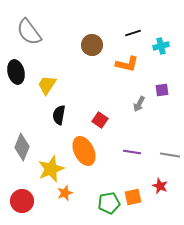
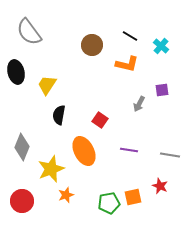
black line: moved 3 px left, 3 px down; rotated 49 degrees clockwise
cyan cross: rotated 35 degrees counterclockwise
purple line: moved 3 px left, 2 px up
orange star: moved 1 px right, 2 px down
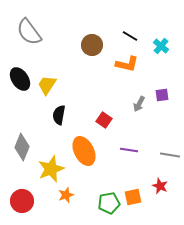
black ellipse: moved 4 px right, 7 px down; rotated 20 degrees counterclockwise
purple square: moved 5 px down
red square: moved 4 px right
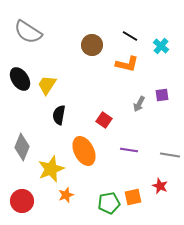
gray semicircle: moved 1 px left; rotated 20 degrees counterclockwise
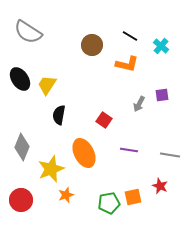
orange ellipse: moved 2 px down
red circle: moved 1 px left, 1 px up
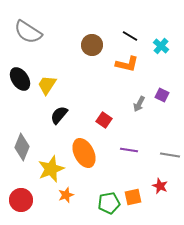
purple square: rotated 32 degrees clockwise
black semicircle: rotated 30 degrees clockwise
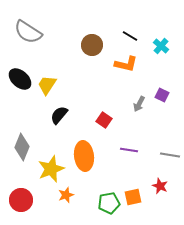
orange L-shape: moved 1 px left
black ellipse: rotated 15 degrees counterclockwise
orange ellipse: moved 3 px down; rotated 20 degrees clockwise
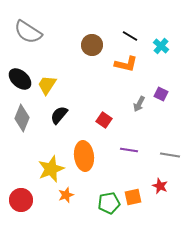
purple square: moved 1 px left, 1 px up
gray diamond: moved 29 px up
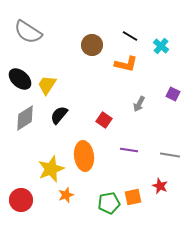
purple square: moved 12 px right
gray diamond: moved 3 px right; rotated 36 degrees clockwise
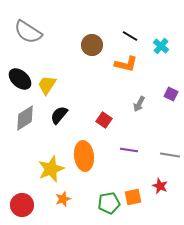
purple square: moved 2 px left
orange star: moved 3 px left, 4 px down
red circle: moved 1 px right, 5 px down
